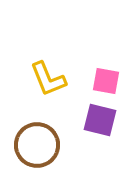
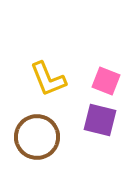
pink square: rotated 12 degrees clockwise
brown circle: moved 8 px up
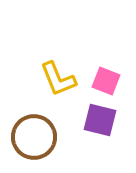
yellow L-shape: moved 10 px right
brown circle: moved 3 px left
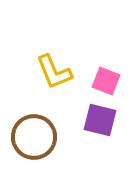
yellow L-shape: moved 4 px left, 7 px up
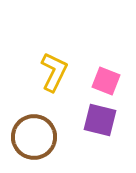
yellow L-shape: rotated 132 degrees counterclockwise
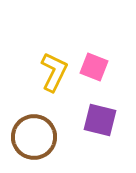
pink square: moved 12 px left, 14 px up
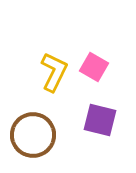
pink square: rotated 8 degrees clockwise
brown circle: moved 1 px left, 2 px up
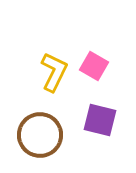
pink square: moved 1 px up
brown circle: moved 7 px right
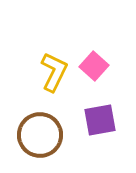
pink square: rotated 12 degrees clockwise
purple square: rotated 24 degrees counterclockwise
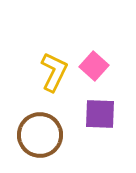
purple square: moved 6 px up; rotated 12 degrees clockwise
